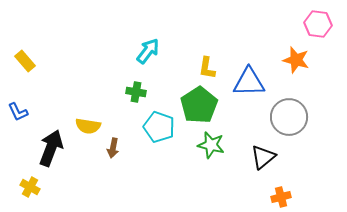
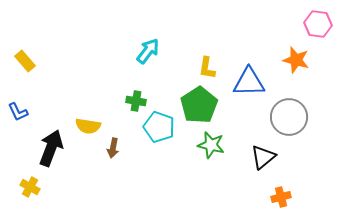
green cross: moved 9 px down
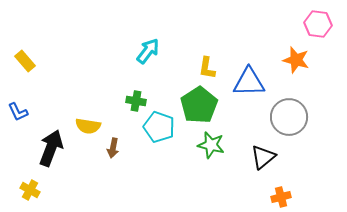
yellow cross: moved 3 px down
